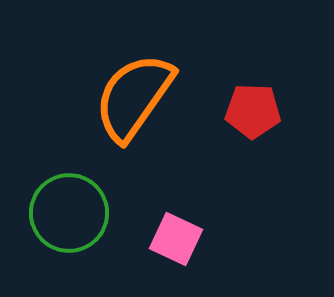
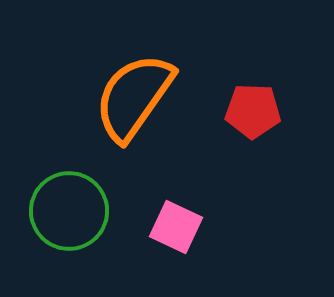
green circle: moved 2 px up
pink square: moved 12 px up
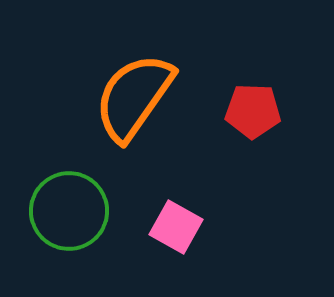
pink square: rotated 4 degrees clockwise
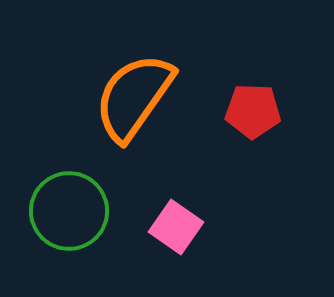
pink square: rotated 6 degrees clockwise
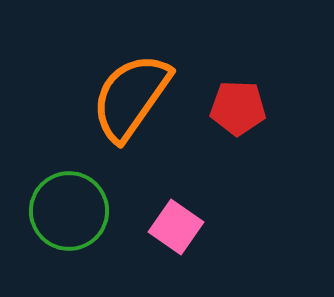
orange semicircle: moved 3 px left
red pentagon: moved 15 px left, 3 px up
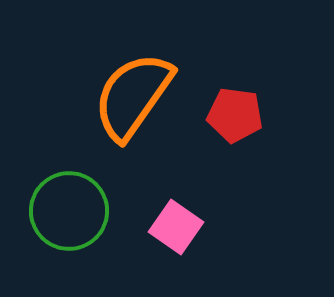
orange semicircle: moved 2 px right, 1 px up
red pentagon: moved 3 px left, 7 px down; rotated 6 degrees clockwise
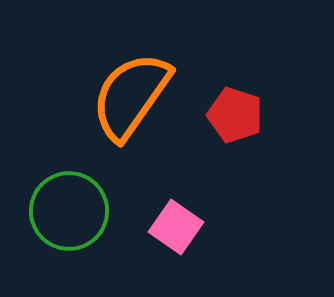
orange semicircle: moved 2 px left
red pentagon: rotated 10 degrees clockwise
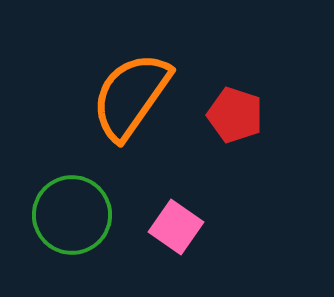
green circle: moved 3 px right, 4 px down
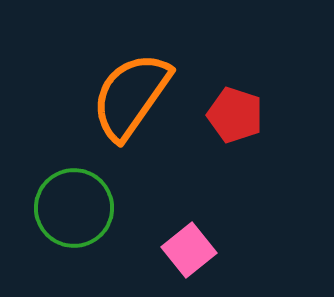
green circle: moved 2 px right, 7 px up
pink square: moved 13 px right, 23 px down; rotated 16 degrees clockwise
